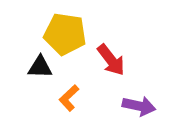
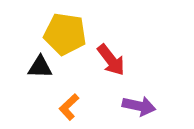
orange L-shape: moved 9 px down
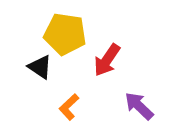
red arrow: moved 4 px left; rotated 72 degrees clockwise
black triangle: rotated 32 degrees clockwise
purple arrow: rotated 148 degrees counterclockwise
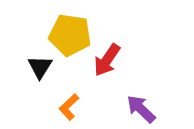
yellow pentagon: moved 5 px right, 1 px down
black triangle: rotated 28 degrees clockwise
purple arrow: moved 2 px right, 3 px down
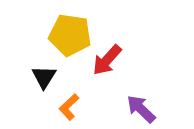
red arrow: rotated 8 degrees clockwise
black triangle: moved 4 px right, 10 px down
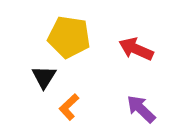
yellow pentagon: moved 1 px left, 2 px down
red arrow: moved 29 px right, 11 px up; rotated 72 degrees clockwise
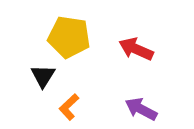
black triangle: moved 1 px left, 1 px up
purple arrow: rotated 16 degrees counterclockwise
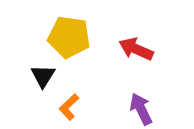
purple arrow: rotated 36 degrees clockwise
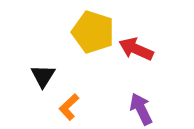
yellow pentagon: moved 24 px right, 5 px up; rotated 9 degrees clockwise
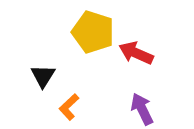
red arrow: moved 4 px down
purple arrow: moved 1 px right
